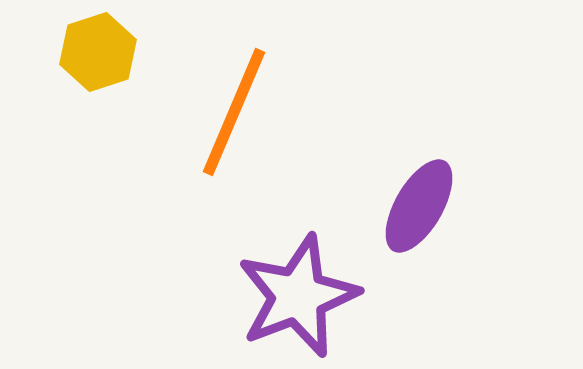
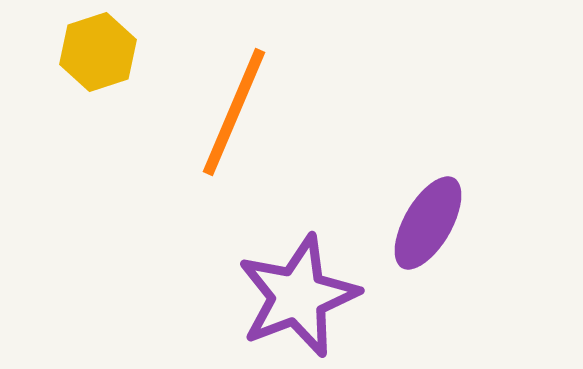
purple ellipse: moved 9 px right, 17 px down
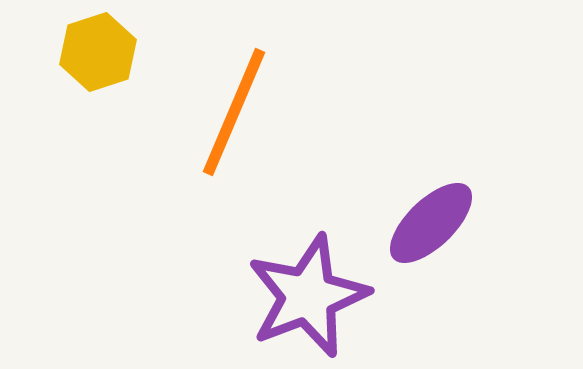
purple ellipse: moved 3 px right; rotated 16 degrees clockwise
purple star: moved 10 px right
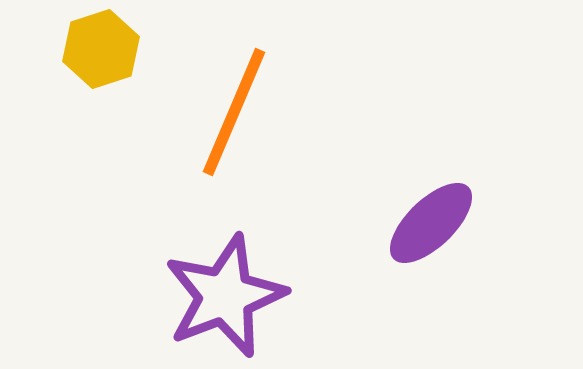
yellow hexagon: moved 3 px right, 3 px up
purple star: moved 83 px left
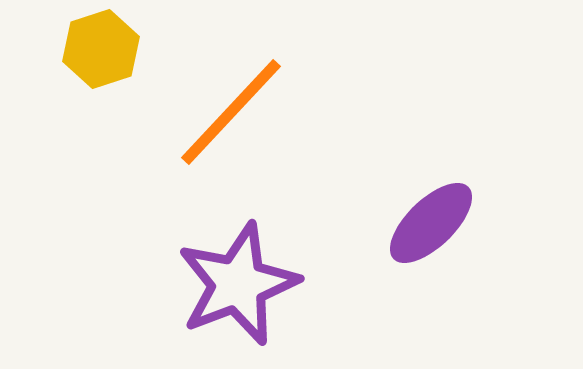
orange line: moved 3 px left; rotated 20 degrees clockwise
purple star: moved 13 px right, 12 px up
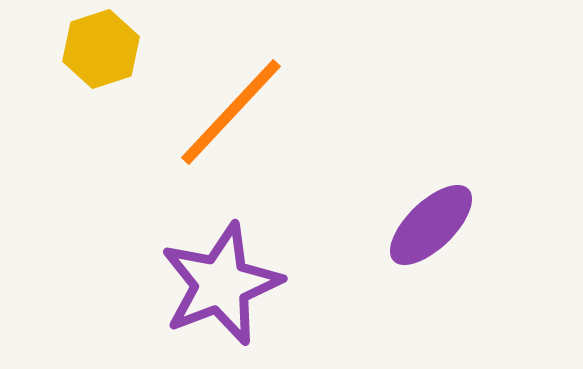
purple ellipse: moved 2 px down
purple star: moved 17 px left
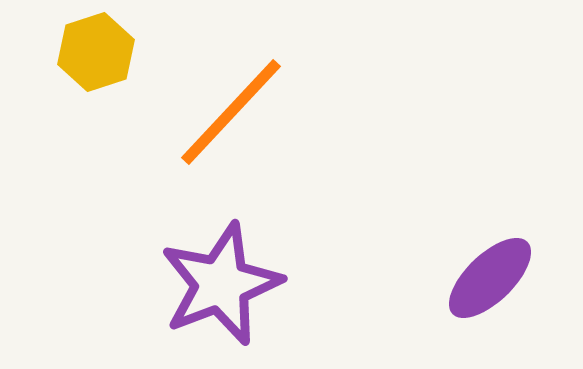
yellow hexagon: moved 5 px left, 3 px down
purple ellipse: moved 59 px right, 53 px down
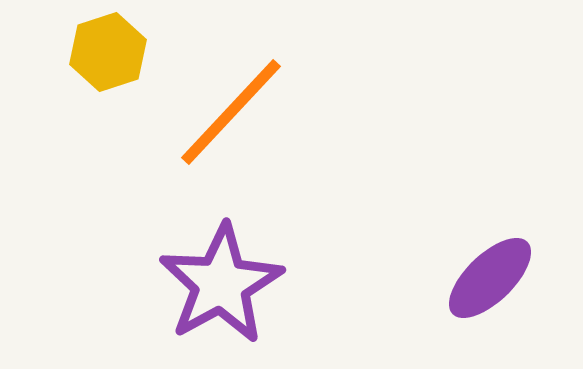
yellow hexagon: moved 12 px right
purple star: rotated 8 degrees counterclockwise
